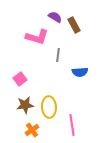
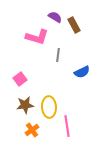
blue semicircle: moved 2 px right; rotated 21 degrees counterclockwise
pink line: moved 5 px left, 1 px down
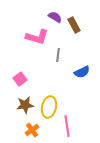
yellow ellipse: rotated 15 degrees clockwise
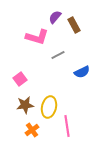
purple semicircle: rotated 80 degrees counterclockwise
gray line: rotated 56 degrees clockwise
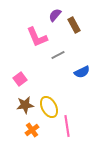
purple semicircle: moved 2 px up
pink L-shape: rotated 50 degrees clockwise
yellow ellipse: rotated 40 degrees counterclockwise
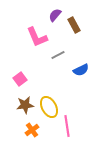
blue semicircle: moved 1 px left, 2 px up
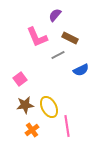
brown rectangle: moved 4 px left, 13 px down; rotated 35 degrees counterclockwise
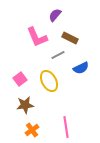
blue semicircle: moved 2 px up
yellow ellipse: moved 26 px up
pink line: moved 1 px left, 1 px down
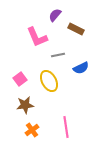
brown rectangle: moved 6 px right, 9 px up
gray line: rotated 16 degrees clockwise
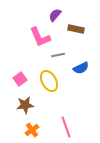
brown rectangle: rotated 14 degrees counterclockwise
pink L-shape: moved 3 px right
pink line: rotated 10 degrees counterclockwise
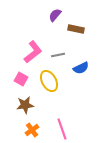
pink L-shape: moved 7 px left, 15 px down; rotated 105 degrees counterclockwise
pink square: moved 1 px right; rotated 24 degrees counterclockwise
pink line: moved 4 px left, 2 px down
